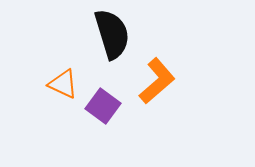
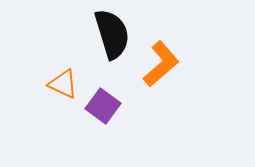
orange L-shape: moved 4 px right, 17 px up
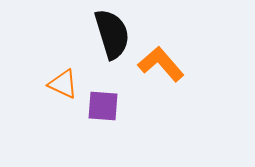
orange L-shape: rotated 90 degrees counterclockwise
purple square: rotated 32 degrees counterclockwise
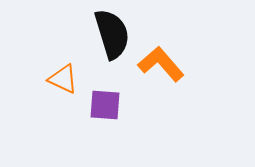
orange triangle: moved 5 px up
purple square: moved 2 px right, 1 px up
